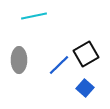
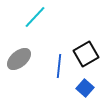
cyan line: moved 1 px right, 1 px down; rotated 35 degrees counterclockwise
gray ellipse: moved 1 px up; rotated 50 degrees clockwise
blue line: moved 1 px down; rotated 40 degrees counterclockwise
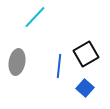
gray ellipse: moved 2 px left, 3 px down; rotated 40 degrees counterclockwise
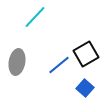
blue line: moved 1 px up; rotated 45 degrees clockwise
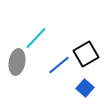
cyan line: moved 1 px right, 21 px down
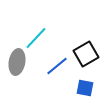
blue line: moved 2 px left, 1 px down
blue square: rotated 30 degrees counterclockwise
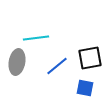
cyan line: rotated 40 degrees clockwise
black square: moved 4 px right, 4 px down; rotated 20 degrees clockwise
